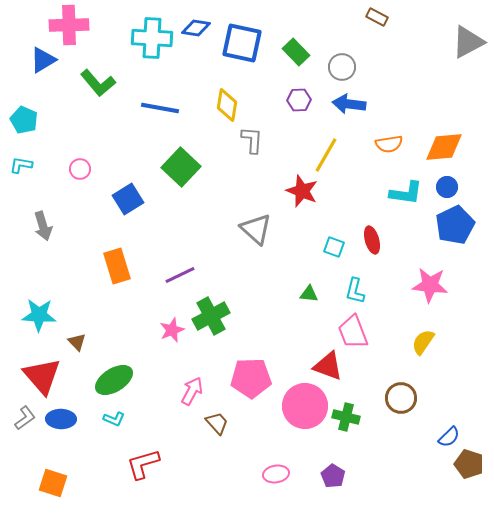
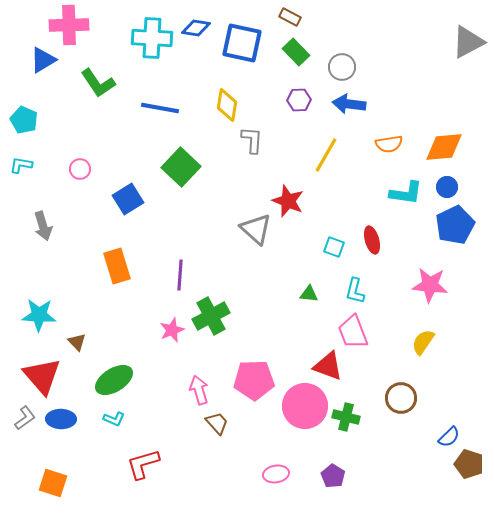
brown rectangle at (377, 17): moved 87 px left
green L-shape at (98, 83): rotated 6 degrees clockwise
red star at (302, 191): moved 14 px left, 10 px down
purple line at (180, 275): rotated 60 degrees counterclockwise
pink pentagon at (251, 378): moved 3 px right, 2 px down
pink arrow at (192, 391): moved 7 px right, 1 px up; rotated 44 degrees counterclockwise
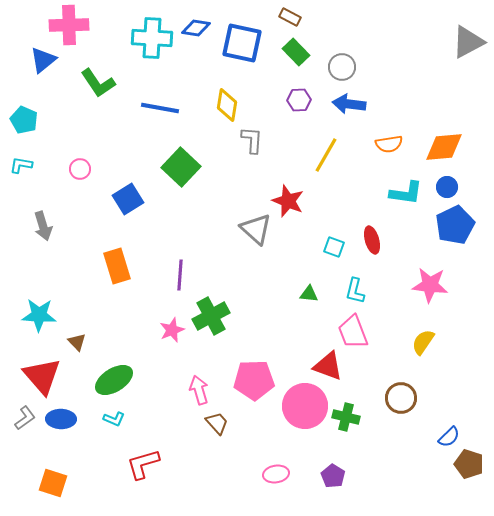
blue triangle at (43, 60): rotated 8 degrees counterclockwise
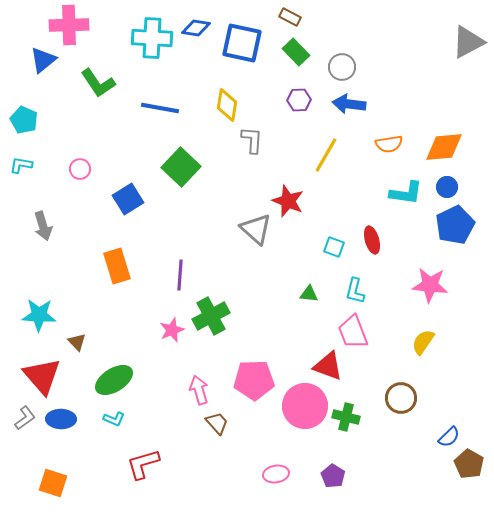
brown pentagon at (469, 464): rotated 12 degrees clockwise
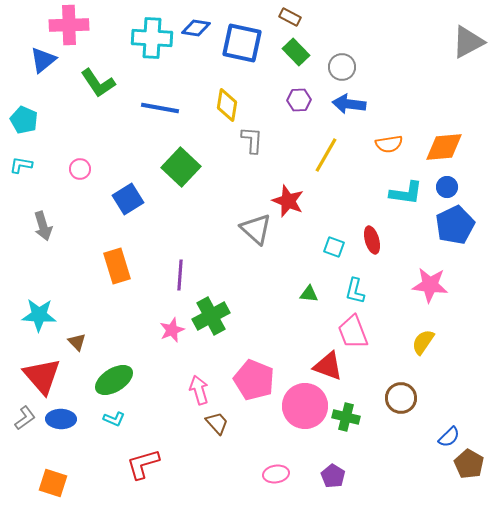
pink pentagon at (254, 380): rotated 24 degrees clockwise
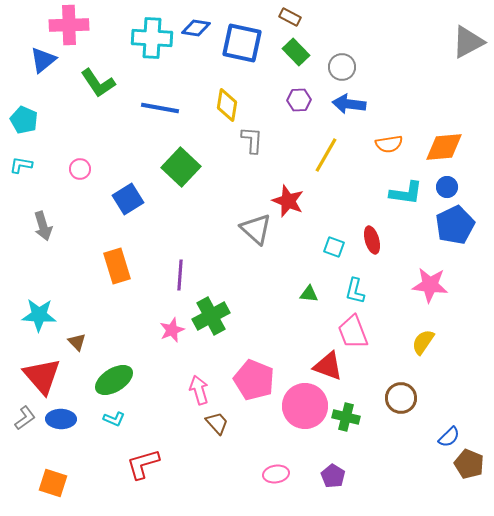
brown pentagon at (469, 464): rotated 8 degrees counterclockwise
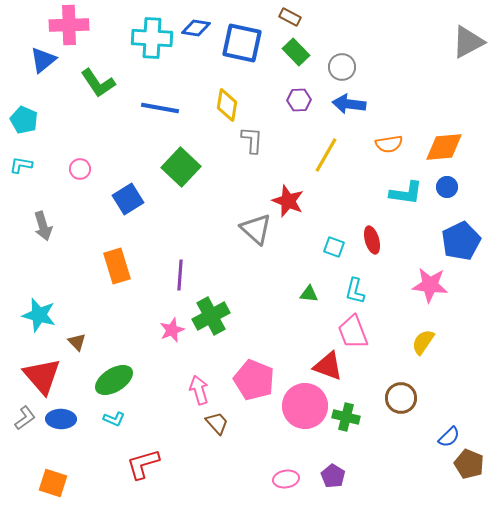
blue pentagon at (455, 225): moved 6 px right, 16 px down
cyan star at (39, 315): rotated 12 degrees clockwise
pink ellipse at (276, 474): moved 10 px right, 5 px down
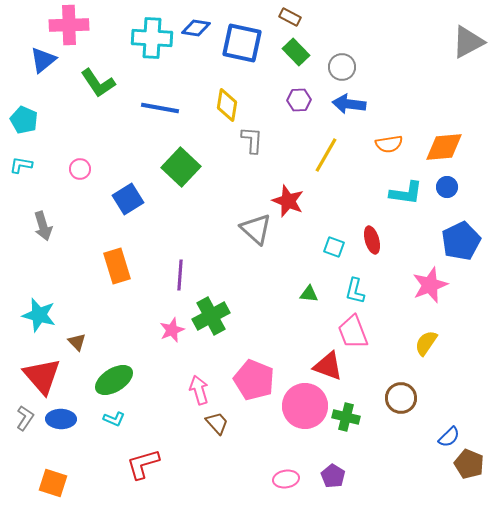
pink star at (430, 285): rotated 27 degrees counterclockwise
yellow semicircle at (423, 342): moved 3 px right, 1 px down
gray L-shape at (25, 418): rotated 20 degrees counterclockwise
